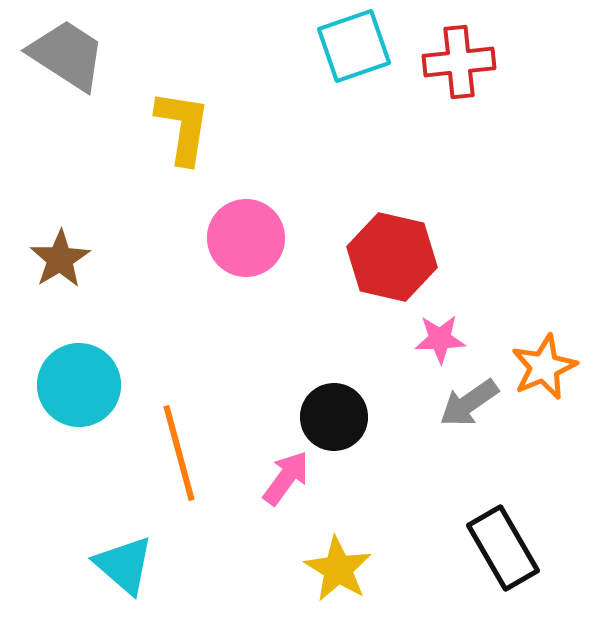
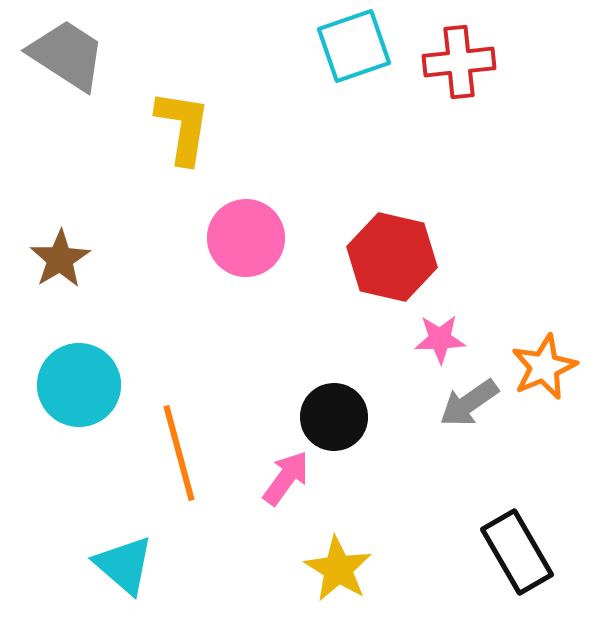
black rectangle: moved 14 px right, 4 px down
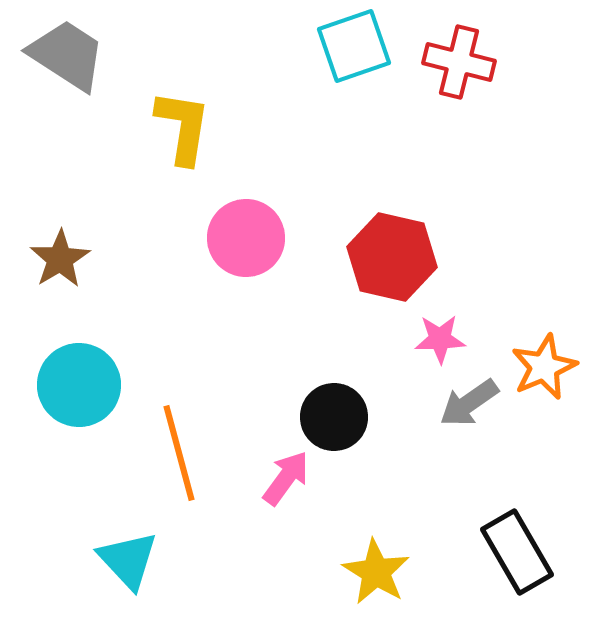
red cross: rotated 20 degrees clockwise
cyan triangle: moved 4 px right, 5 px up; rotated 6 degrees clockwise
yellow star: moved 38 px right, 3 px down
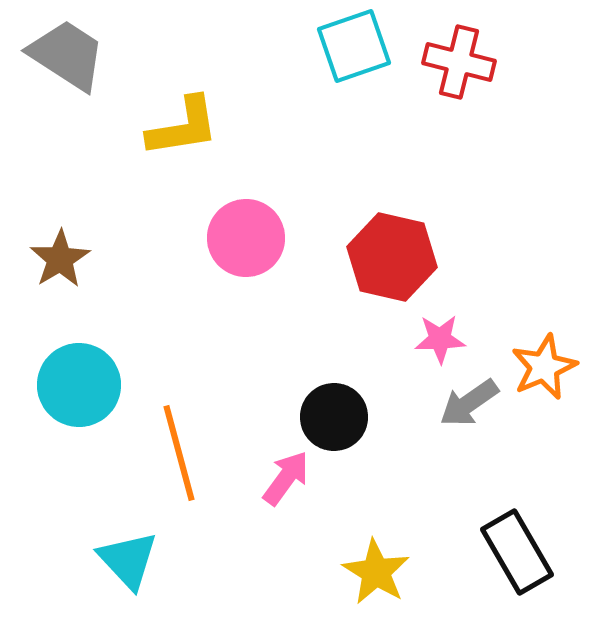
yellow L-shape: rotated 72 degrees clockwise
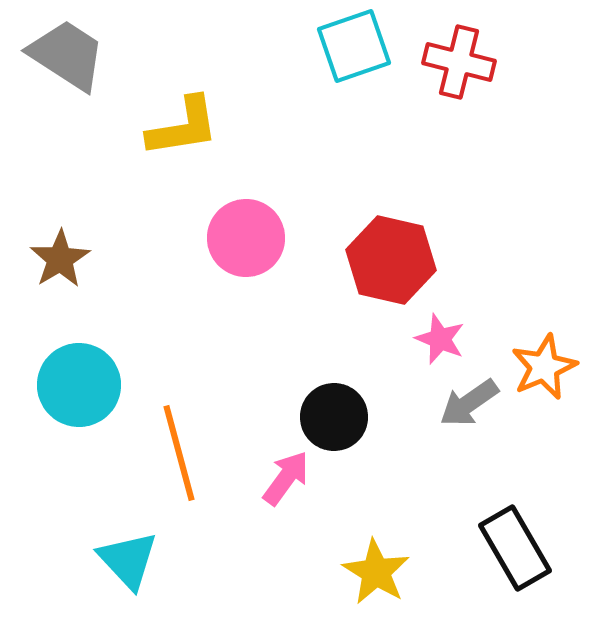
red hexagon: moved 1 px left, 3 px down
pink star: rotated 24 degrees clockwise
black rectangle: moved 2 px left, 4 px up
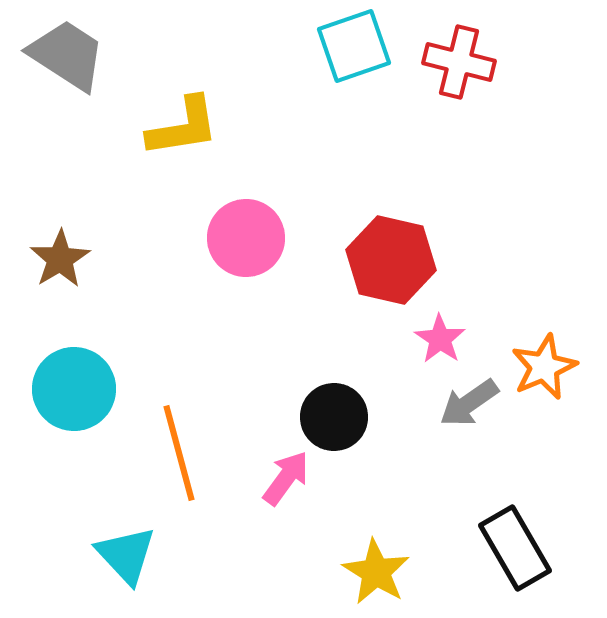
pink star: rotated 12 degrees clockwise
cyan circle: moved 5 px left, 4 px down
cyan triangle: moved 2 px left, 5 px up
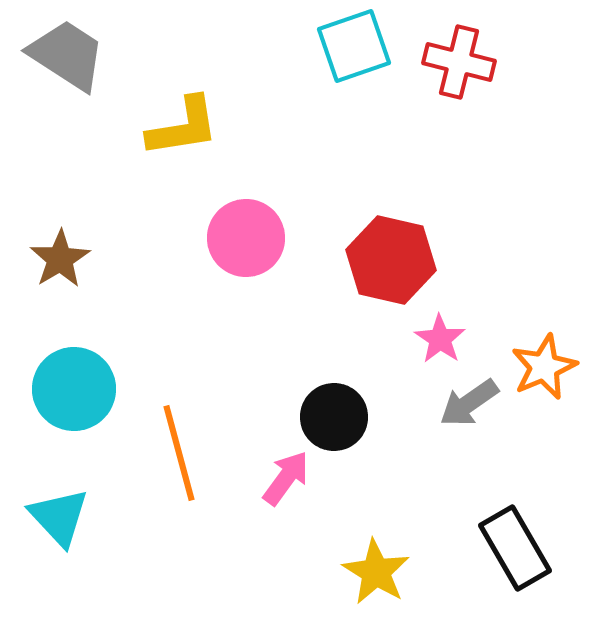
cyan triangle: moved 67 px left, 38 px up
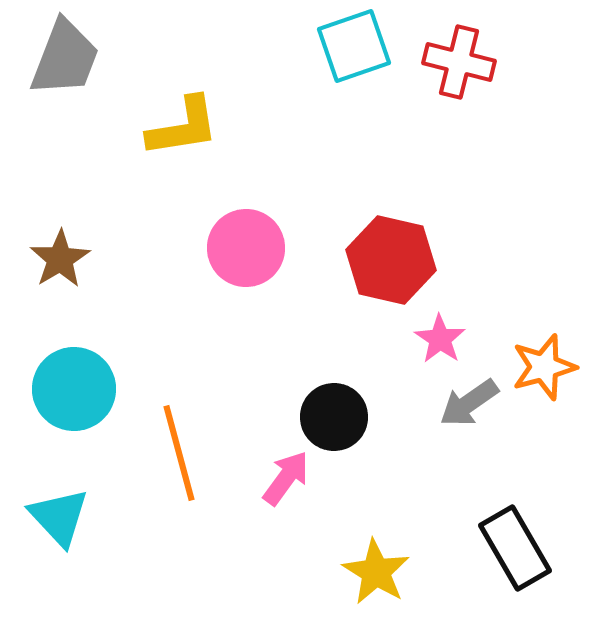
gray trapezoid: moved 2 px left, 3 px down; rotated 78 degrees clockwise
pink circle: moved 10 px down
orange star: rotated 8 degrees clockwise
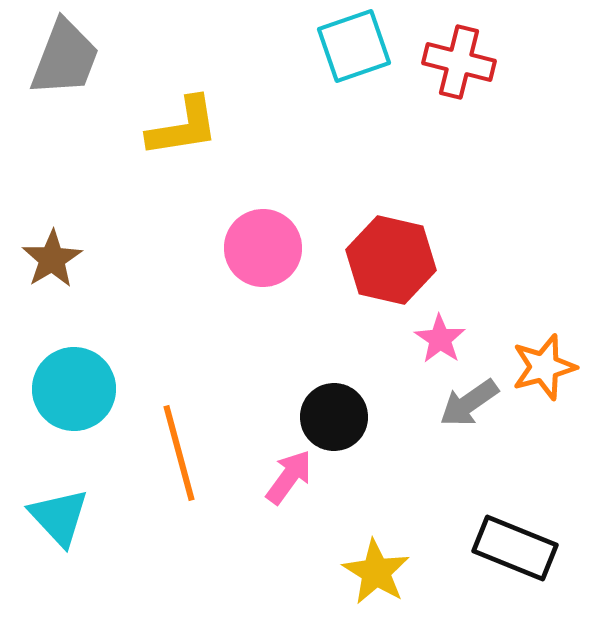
pink circle: moved 17 px right
brown star: moved 8 px left
pink arrow: moved 3 px right, 1 px up
black rectangle: rotated 38 degrees counterclockwise
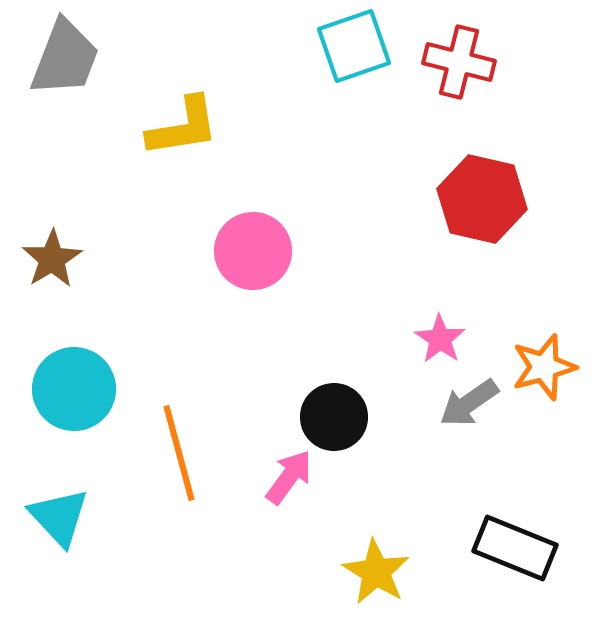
pink circle: moved 10 px left, 3 px down
red hexagon: moved 91 px right, 61 px up
